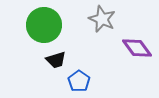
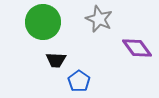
gray star: moved 3 px left
green circle: moved 1 px left, 3 px up
black trapezoid: rotated 20 degrees clockwise
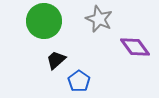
green circle: moved 1 px right, 1 px up
purple diamond: moved 2 px left, 1 px up
black trapezoid: rotated 135 degrees clockwise
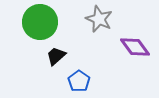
green circle: moved 4 px left, 1 px down
black trapezoid: moved 4 px up
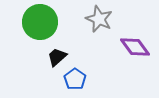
black trapezoid: moved 1 px right, 1 px down
blue pentagon: moved 4 px left, 2 px up
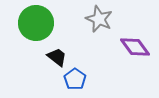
green circle: moved 4 px left, 1 px down
black trapezoid: rotated 80 degrees clockwise
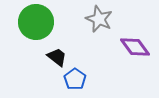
green circle: moved 1 px up
